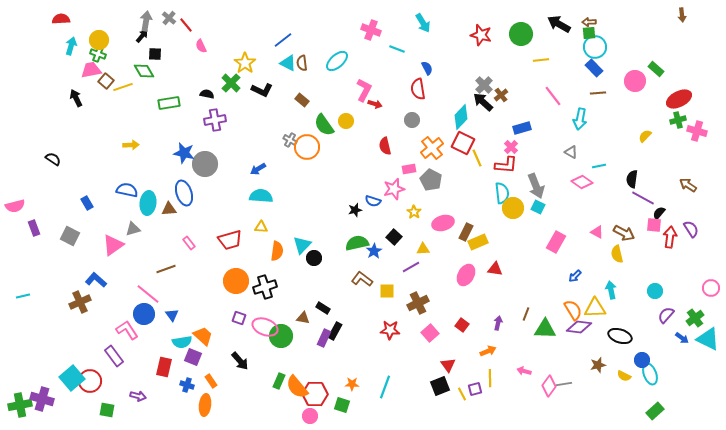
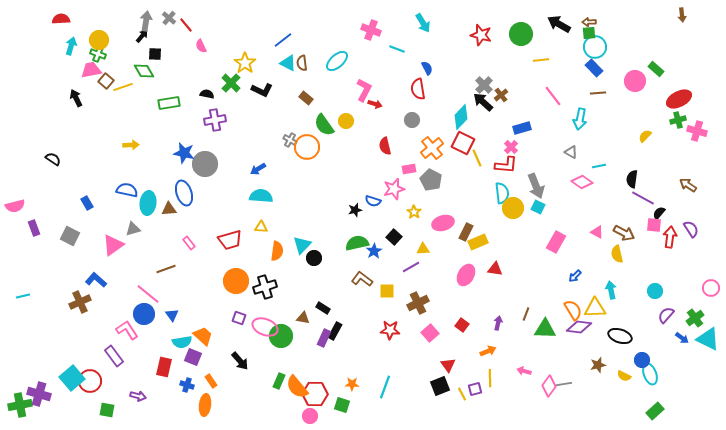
brown rectangle at (302, 100): moved 4 px right, 2 px up
purple cross at (42, 399): moved 3 px left, 5 px up
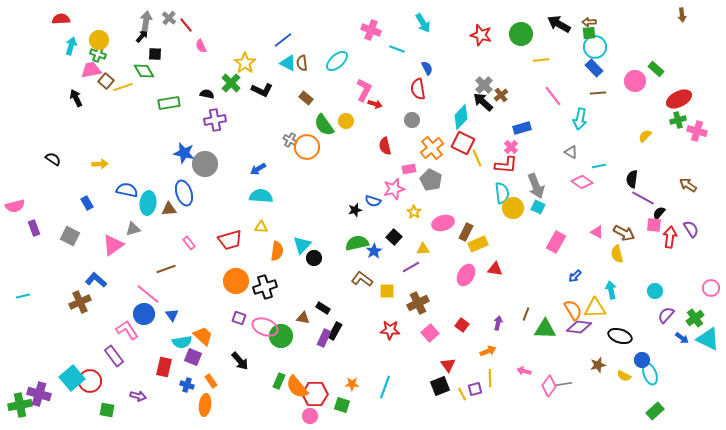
yellow arrow at (131, 145): moved 31 px left, 19 px down
yellow rectangle at (478, 242): moved 2 px down
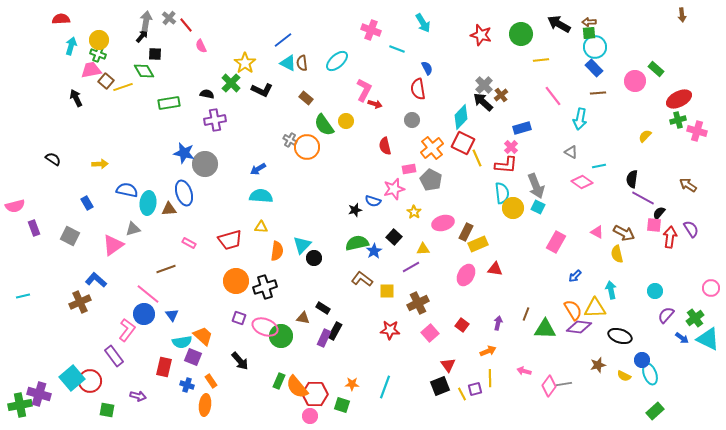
pink rectangle at (189, 243): rotated 24 degrees counterclockwise
pink L-shape at (127, 330): rotated 70 degrees clockwise
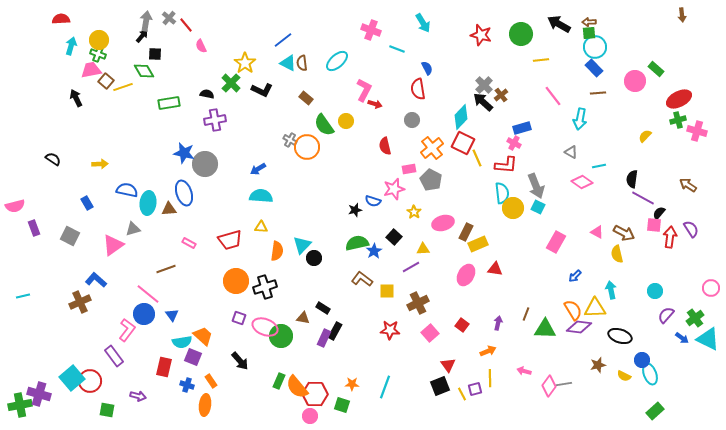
pink cross at (511, 147): moved 3 px right, 4 px up; rotated 16 degrees counterclockwise
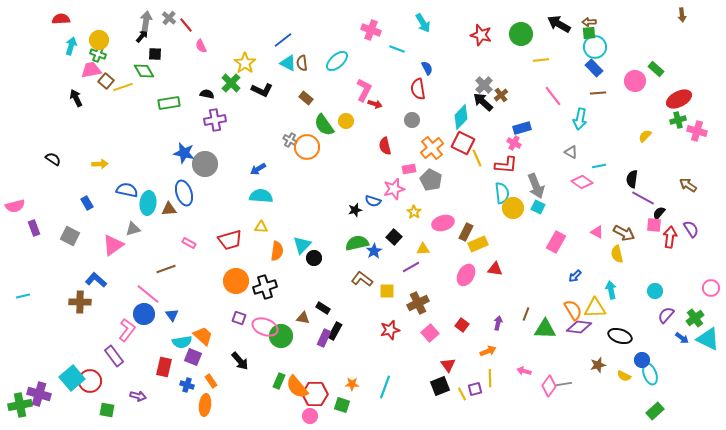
brown cross at (80, 302): rotated 25 degrees clockwise
red star at (390, 330): rotated 18 degrees counterclockwise
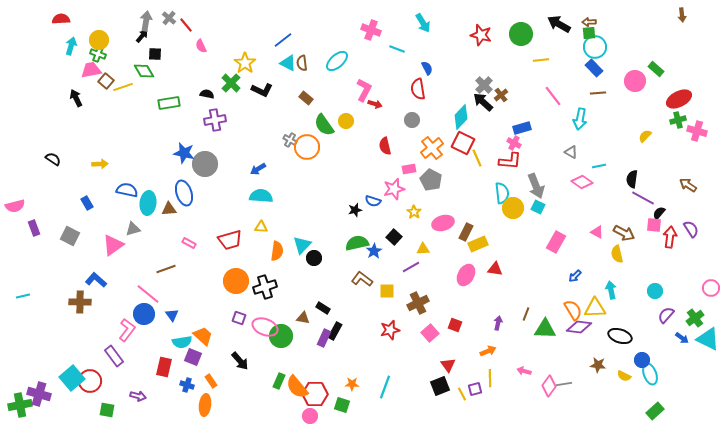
red L-shape at (506, 165): moved 4 px right, 4 px up
red square at (462, 325): moved 7 px left; rotated 16 degrees counterclockwise
brown star at (598, 365): rotated 21 degrees clockwise
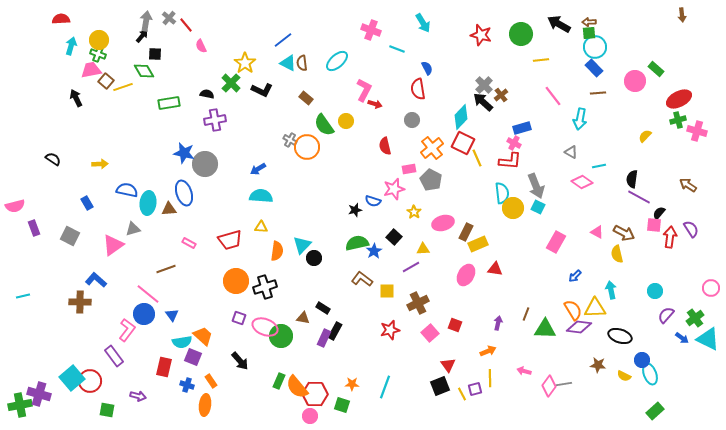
purple line at (643, 198): moved 4 px left, 1 px up
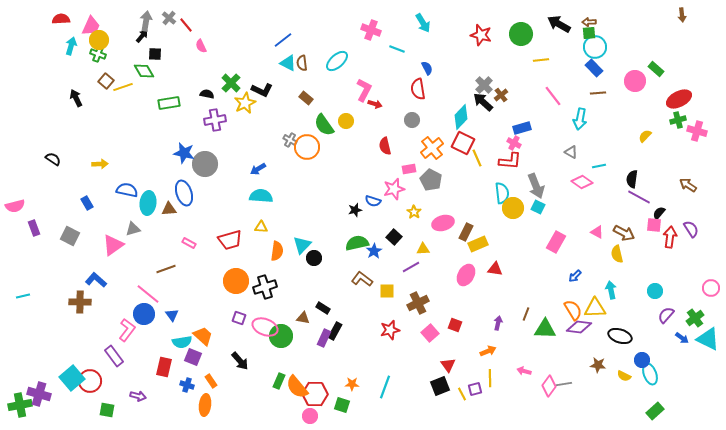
yellow star at (245, 63): moved 40 px down; rotated 10 degrees clockwise
pink trapezoid at (91, 70): moved 44 px up; rotated 125 degrees clockwise
